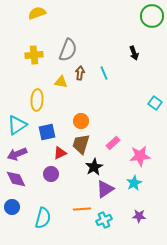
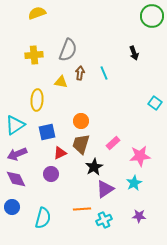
cyan triangle: moved 2 px left
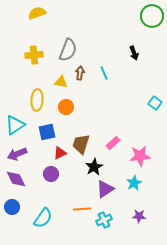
orange circle: moved 15 px left, 14 px up
cyan semicircle: rotated 20 degrees clockwise
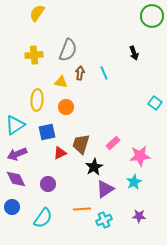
yellow semicircle: rotated 36 degrees counterclockwise
purple circle: moved 3 px left, 10 px down
cyan star: moved 1 px up
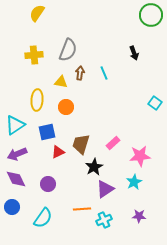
green circle: moved 1 px left, 1 px up
red triangle: moved 2 px left, 1 px up
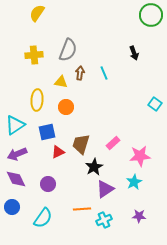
cyan square: moved 1 px down
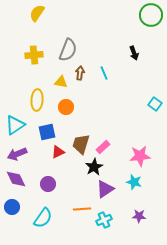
pink rectangle: moved 10 px left, 4 px down
cyan star: rotated 28 degrees counterclockwise
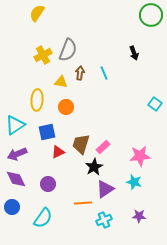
yellow cross: moved 9 px right; rotated 24 degrees counterclockwise
orange line: moved 1 px right, 6 px up
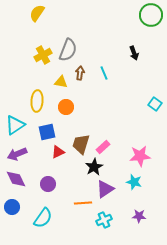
yellow ellipse: moved 1 px down
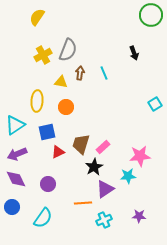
yellow semicircle: moved 4 px down
cyan square: rotated 24 degrees clockwise
cyan star: moved 6 px left, 6 px up; rotated 21 degrees counterclockwise
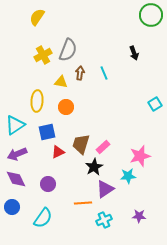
pink star: rotated 10 degrees counterclockwise
